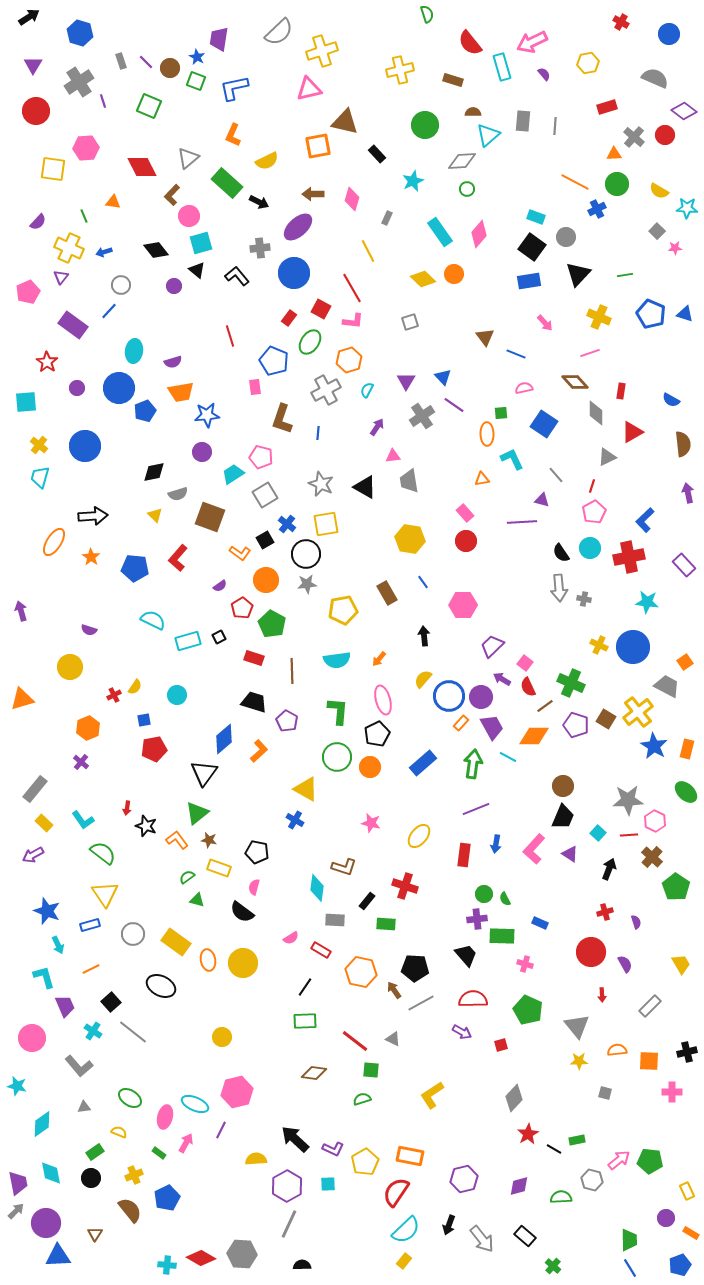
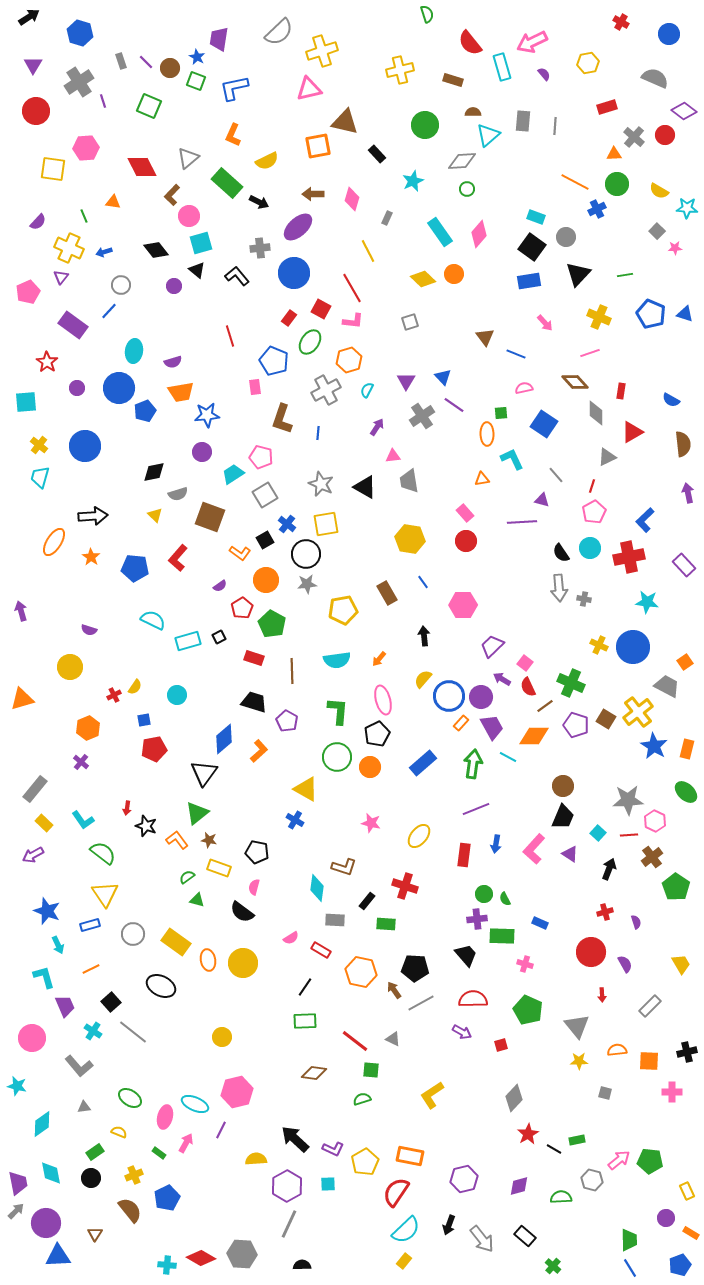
brown cross at (652, 857): rotated 10 degrees clockwise
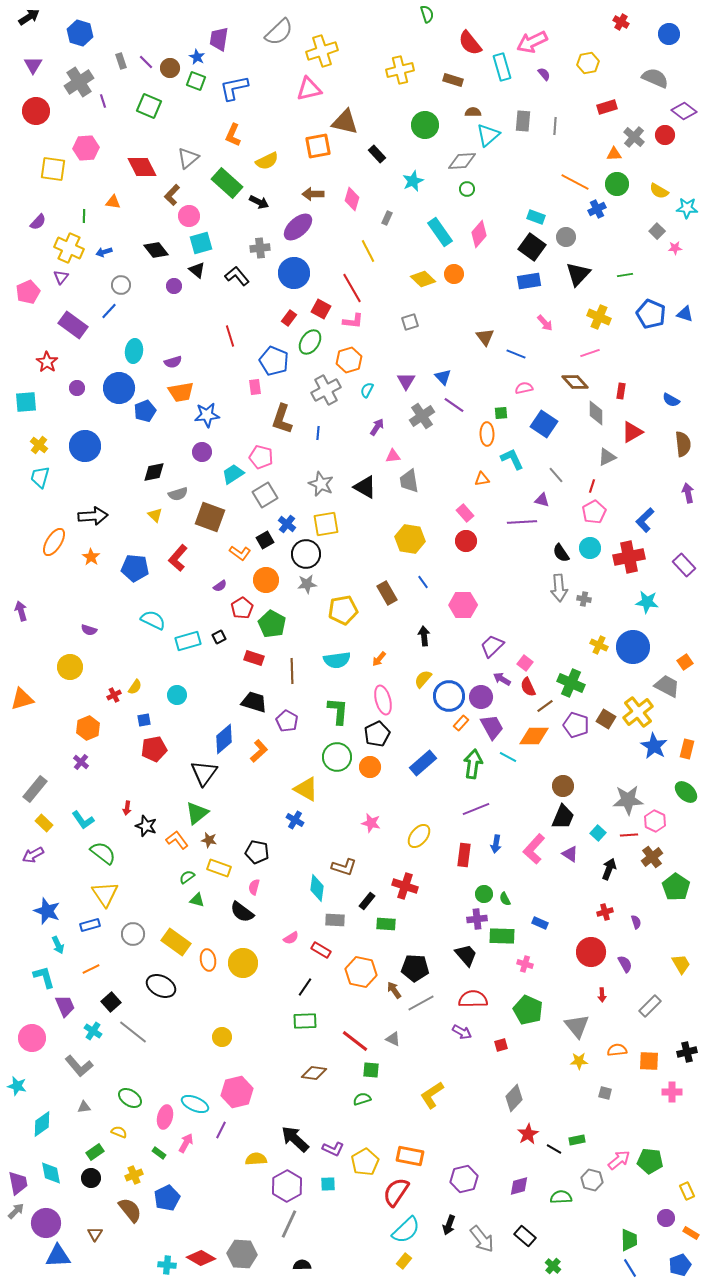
green line at (84, 216): rotated 24 degrees clockwise
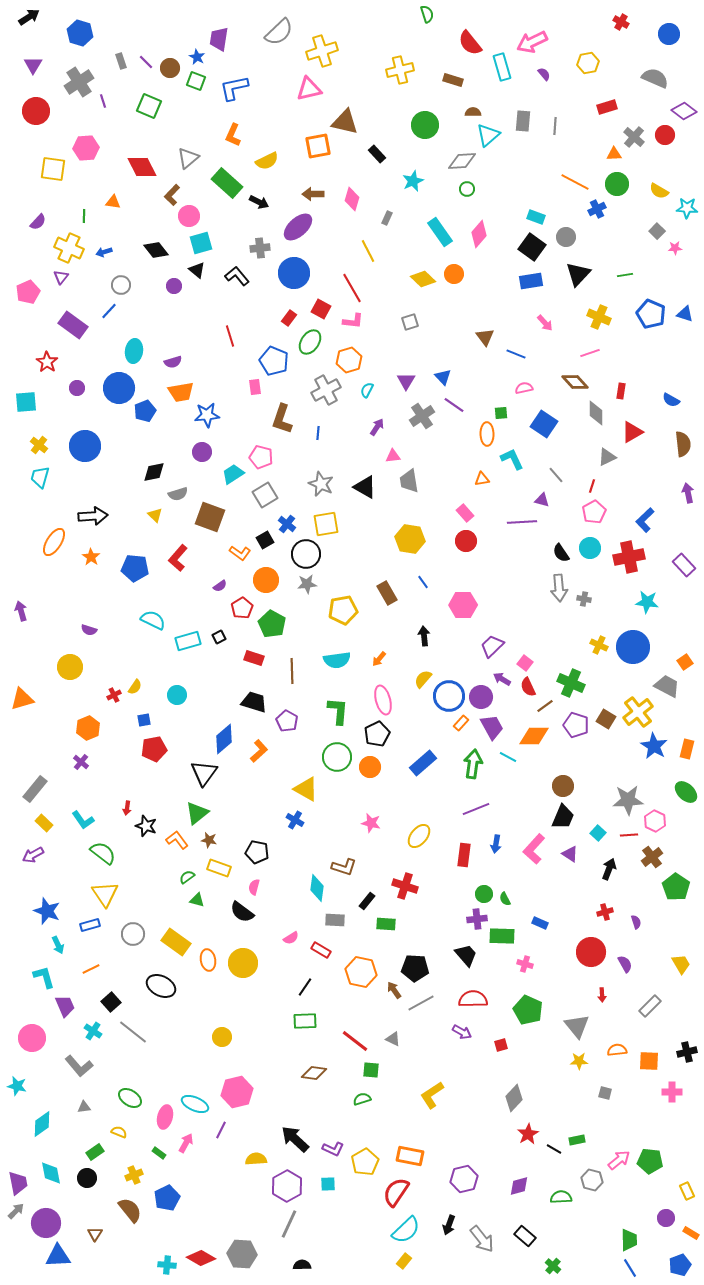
blue rectangle at (529, 281): moved 2 px right
black circle at (91, 1178): moved 4 px left
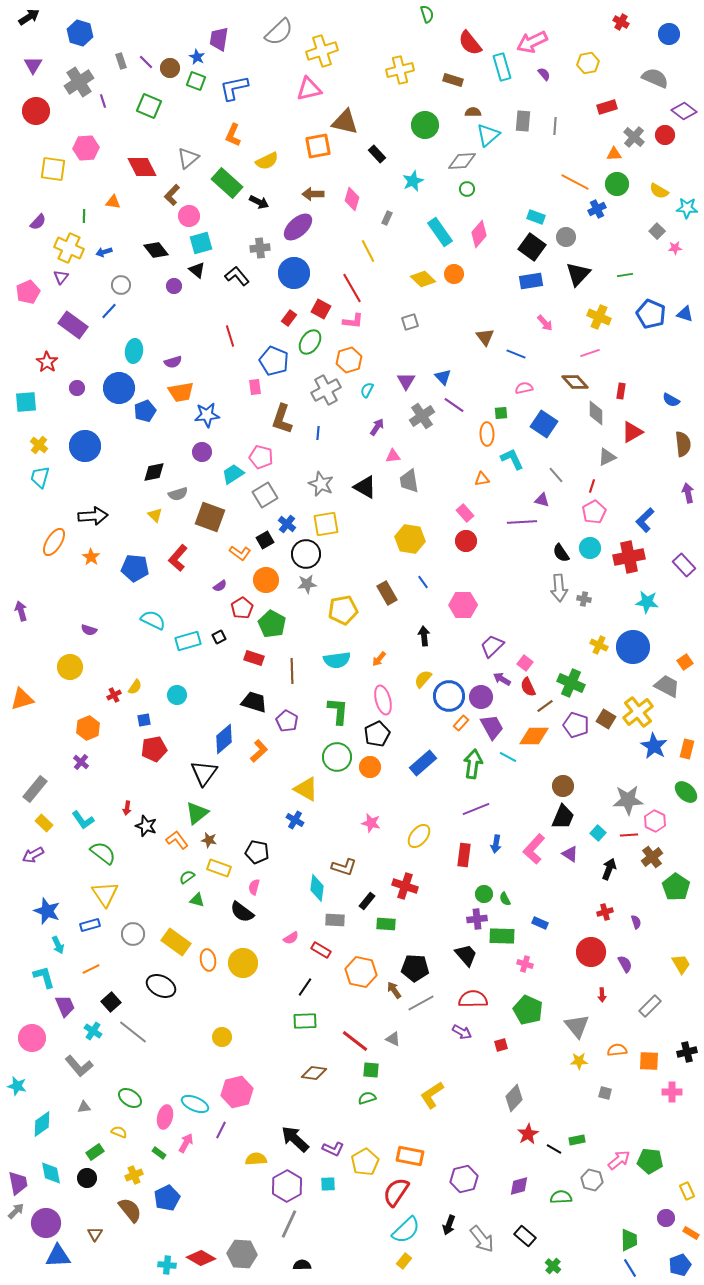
green semicircle at (362, 1099): moved 5 px right, 1 px up
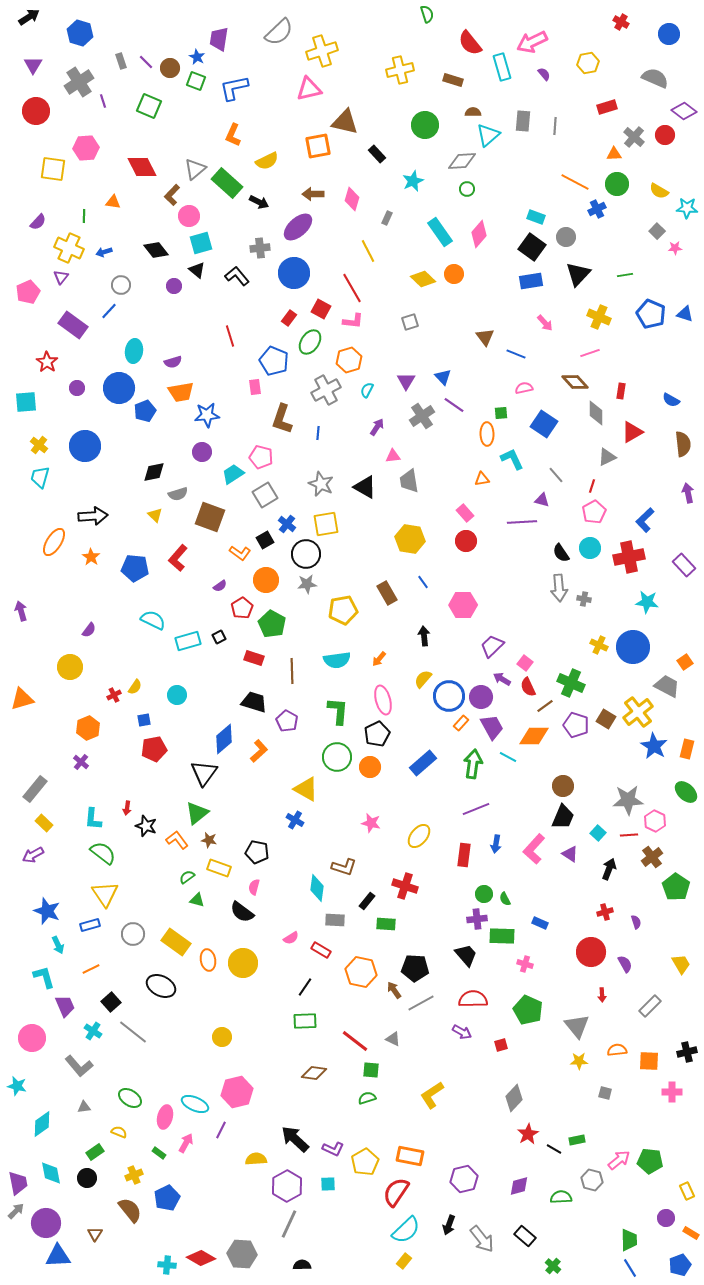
gray triangle at (188, 158): moved 7 px right, 11 px down
purple semicircle at (89, 630): rotated 70 degrees counterclockwise
cyan L-shape at (83, 820): moved 10 px right, 1 px up; rotated 40 degrees clockwise
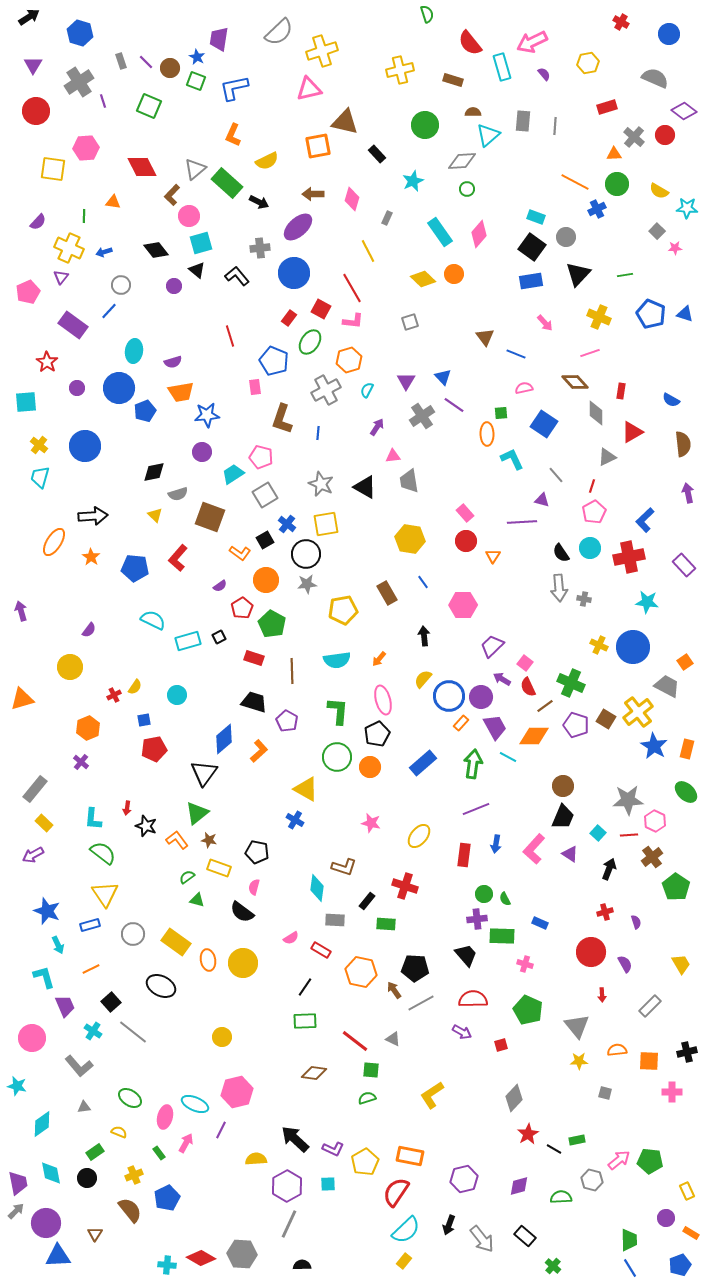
orange triangle at (482, 479): moved 11 px right, 77 px down; rotated 49 degrees counterclockwise
purple trapezoid at (492, 727): moved 3 px right
green rectangle at (159, 1153): rotated 16 degrees clockwise
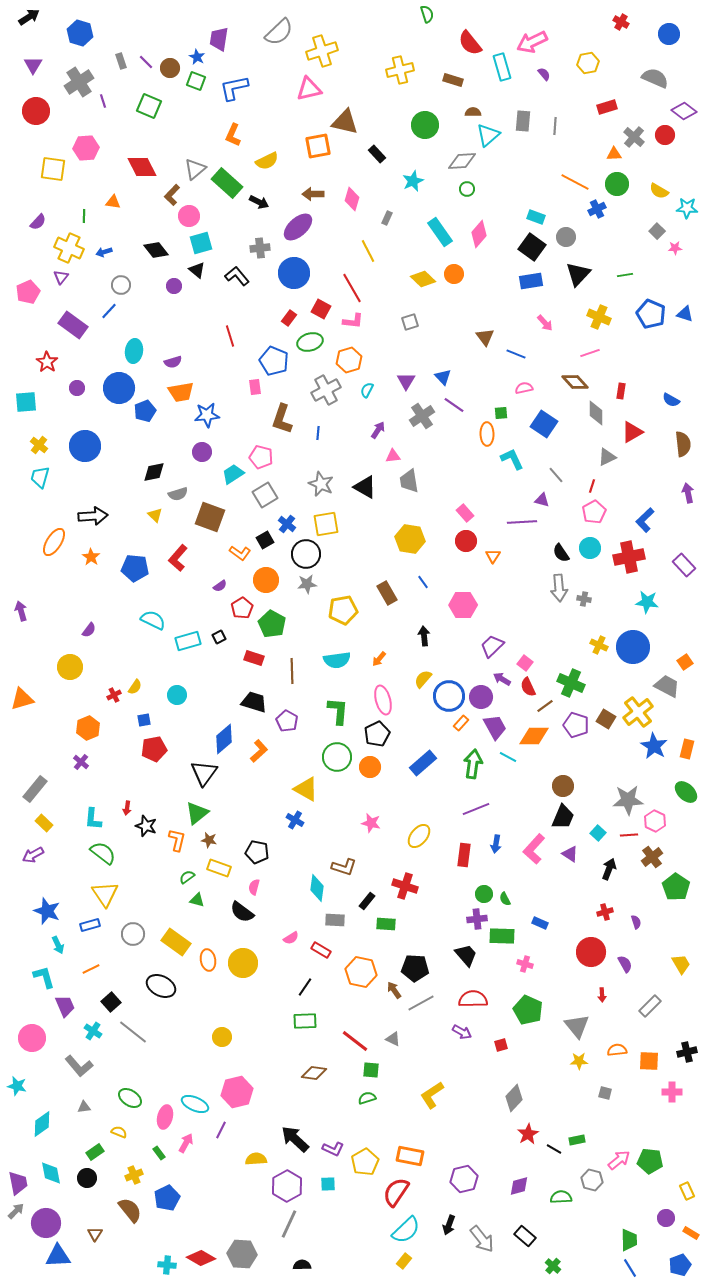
green ellipse at (310, 342): rotated 40 degrees clockwise
purple arrow at (377, 427): moved 1 px right, 3 px down
orange L-shape at (177, 840): rotated 50 degrees clockwise
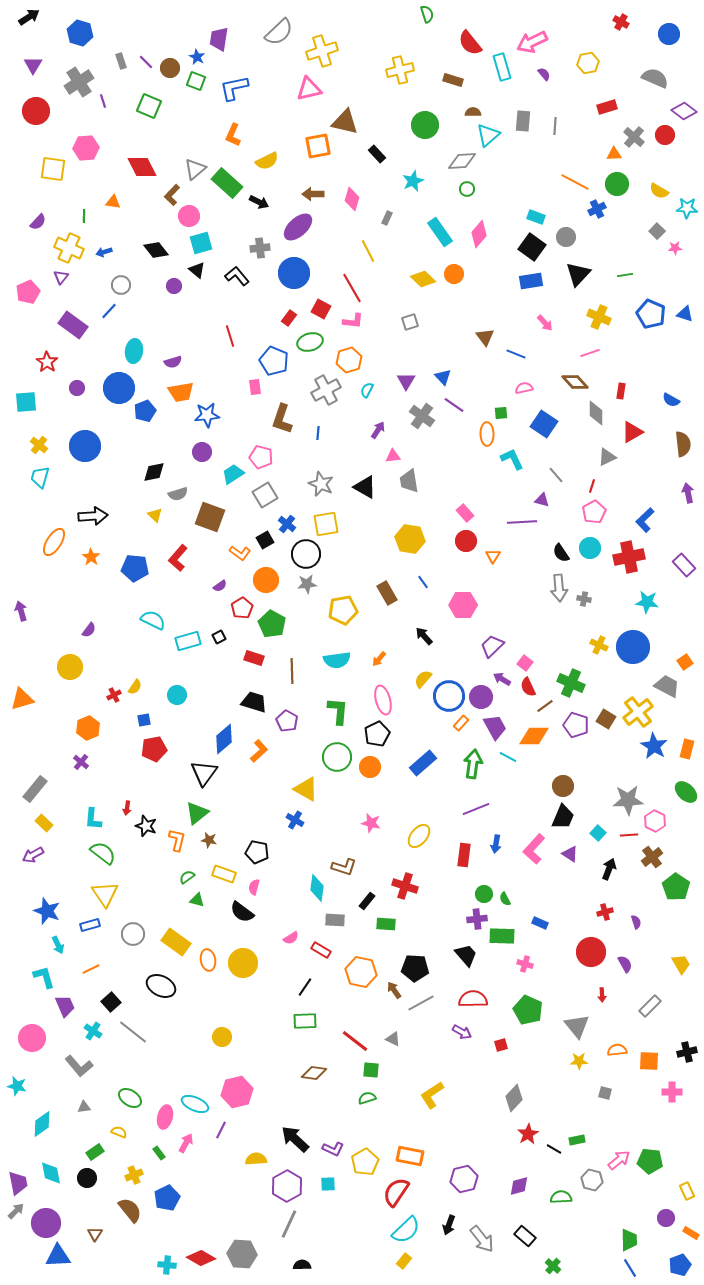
gray cross at (422, 416): rotated 20 degrees counterclockwise
black arrow at (424, 636): rotated 36 degrees counterclockwise
yellow rectangle at (219, 868): moved 5 px right, 6 px down
